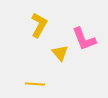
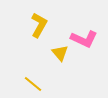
pink L-shape: rotated 44 degrees counterclockwise
yellow line: moved 2 px left; rotated 36 degrees clockwise
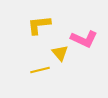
yellow L-shape: rotated 125 degrees counterclockwise
yellow line: moved 7 px right, 14 px up; rotated 54 degrees counterclockwise
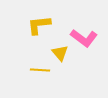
pink L-shape: moved 1 px up; rotated 12 degrees clockwise
yellow line: rotated 18 degrees clockwise
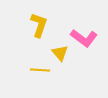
yellow L-shape: rotated 115 degrees clockwise
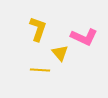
yellow L-shape: moved 1 px left, 4 px down
pink L-shape: moved 1 px up; rotated 12 degrees counterclockwise
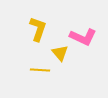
pink L-shape: moved 1 px left
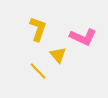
yellow triangle: moved 2 px left, 2 px down
yellow line: moved 2 px left, 1 px down; rotated 42 degrees clockwise
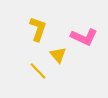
pink L-shape: moved 1 px right
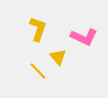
yellow triangle: moved 2 px down
